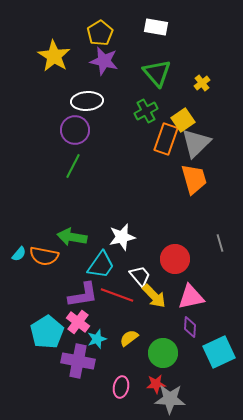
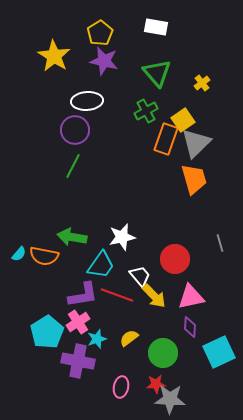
pink cross: rotated 20 degrees clockwise
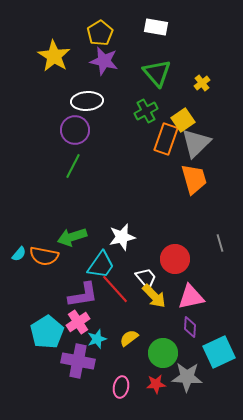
green arrow: rotated 28 degrees counterclockwise
white trapezoid: moved 6 px right, 2 px down
red line: moved 2 px left, 6 px up; rotated 28 degrees clockwise
gray star: moved 17 px right, 22 px up
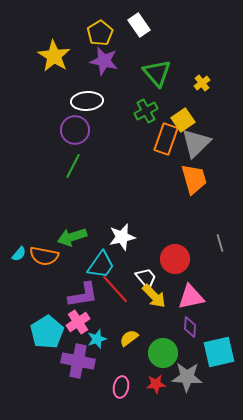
white rectangle: moved 17 px left, 2 px up; rotated 45 degrees clockwise
cyan square: rotated 12 degrees clockwise
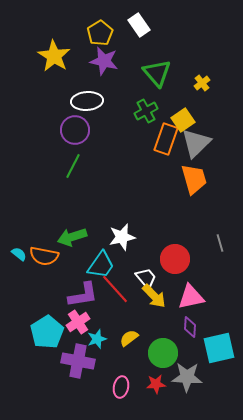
cyan semicircle: rotated 91 degrees counterclockwise
cyan square: moved 4 px up
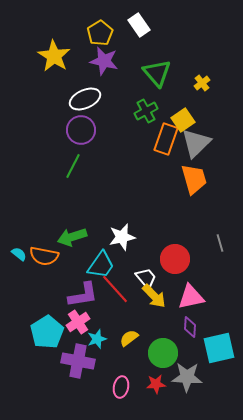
white ellipse: moved 2 px left, 2 px up; rotated 20 degrees counterclockwise
purple circle: moved 6 px right
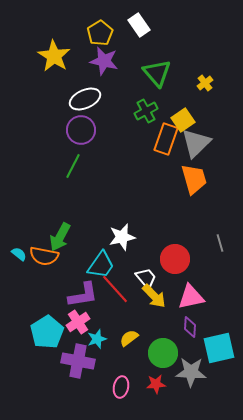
yellow cross: moved 3 px right
green arrow: moved 12 px left; rotated 44 degrees counterclockwise
gray star: moved 4 px right, 5 px up
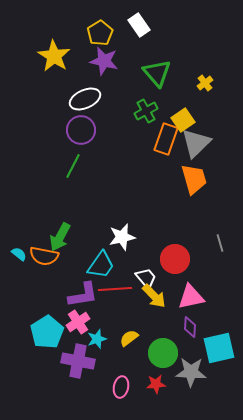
red line: rotated 52 degrees counterclockwise
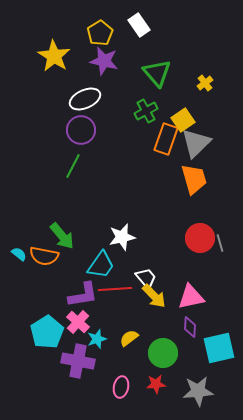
green arrow: moved 2 px right, 1 px up; rotated 68 degrees counterclockwise
red circle: moved 25 px right, 21 px up
pink cross: rotated 15 degrees counterclockwise
gray star: moved 7 px right, 19 px down; rotated 8 degrees counterclockwise
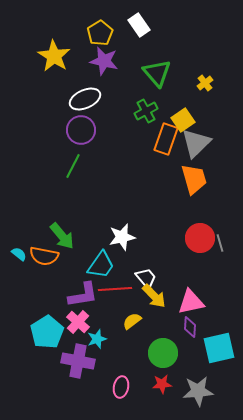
pink triangle: moved 5 px down
yellow semicircle: moved 3 px right, 17 px up
red star: moved 6 px right
